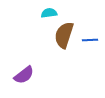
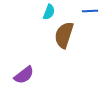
cyan semicircle: moved 1 px up; rotated 119 degrees clockwise
blue line: moved 29 px up
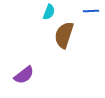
blue line: moved 1 px right
